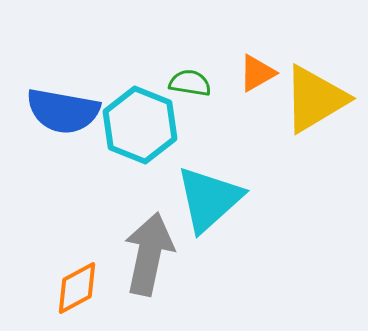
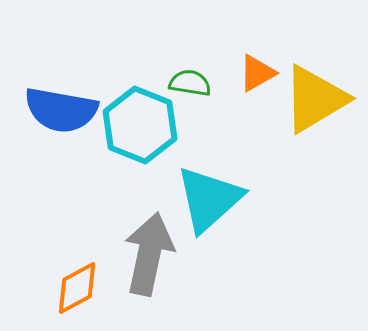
blue semicircle: moved 2 px left, 1 px up
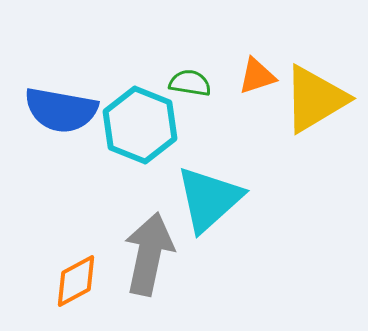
orange triangle: moved 3 px down; rotated 12 degrees clockwise
orange diamond: moved 1 px left, 7 px up
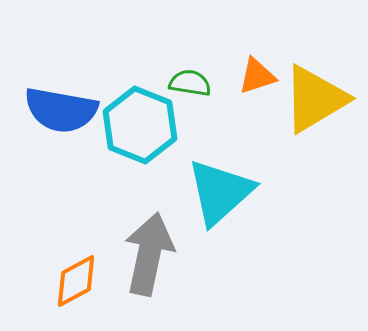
cyan triangle: moved 11 px right, 7 px up
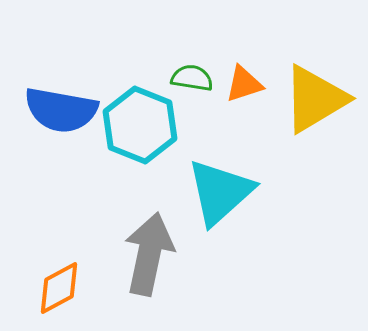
orange triangle: moved 13 px left, 8 px down
green semicircle: moved 2 px right, 5 px up
orange diamond: moved 17 px left, 7 px down
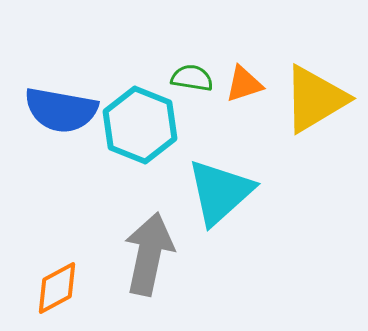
orange diamond: moved 2 px left
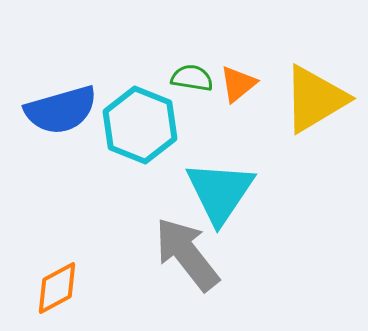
orange triangle: moved 6 px left; rotated 21 degrees counterclockwise
blue semicircle: rotated 26 degrees counterclockwise
cyan triangle: rotated 14 degrees counterclockwise
gray arrow: moved 38 px right; rotated 50 degrees counterclockwise
